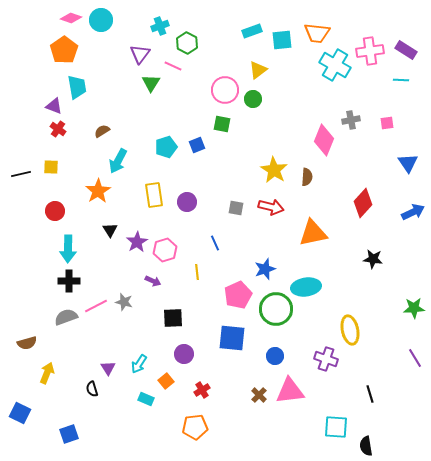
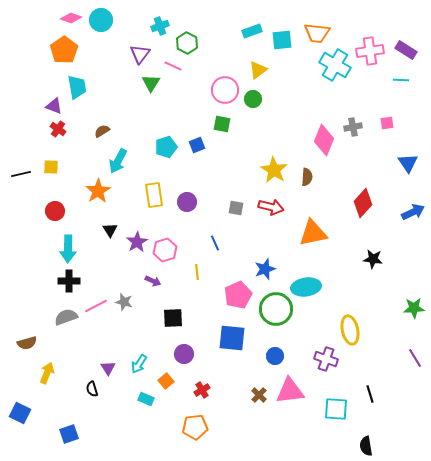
gray cross at (351, 120): moved 2 px right, 7 px down
cyan square at (336, 427): moved 18 px up
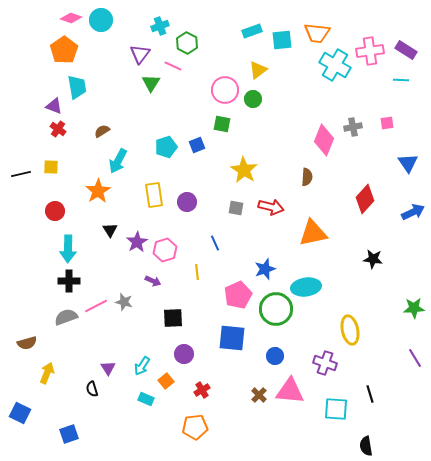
yellow star at (274, 170): moved 30 px left
red diamond at (363, 203): moved 2 px right, 4 px up
purple cross at (326, 359): moved 1 px left, 4 px down
cyan arrow at (139, 364): moved 3 px right, 2 px down
pink triangle at (290, 391): rotated 12 degrees clockwise
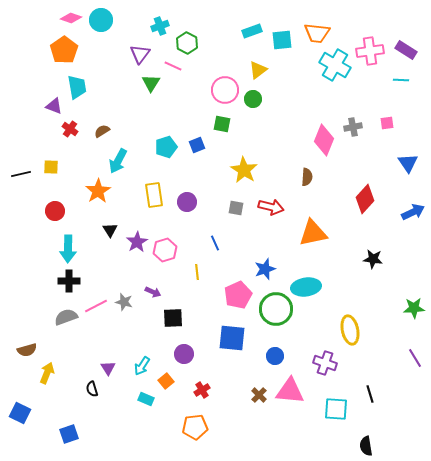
red cross at (58, 129): moved 12 px right
purple arrow at (153, 281): moved 11 px down
brown semicircle at (27, 343): moved 7 px down
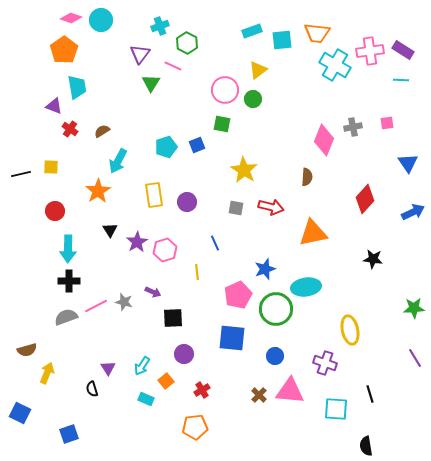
purple rectangle at (406, 50): moved 3 px left
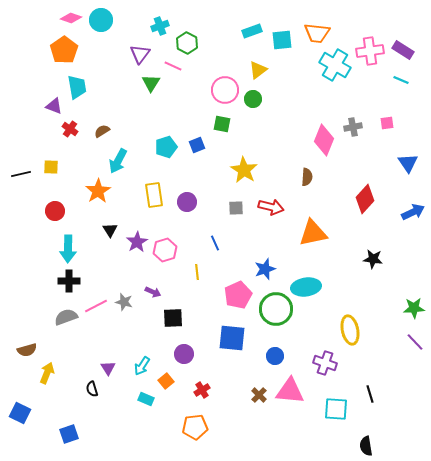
cyan line at (401, 80): rotated 21 degrees clockwise
gray square at (236, 208): rotated 14 degrees counterclockwise
purple line at (415, 358): moved 16 px up; rotated 12 degrees counterclockwise
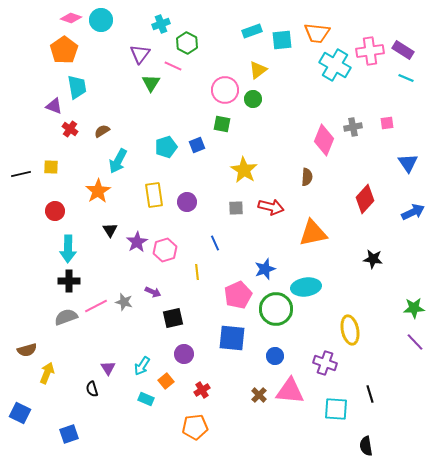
cyan cross at (160, 26): moved 1 px right, 2 px up
cyan line at (401, 80): moved 5 px right, 2 px up
black square at (173, 318): rotated 10 degrees counterclockwise
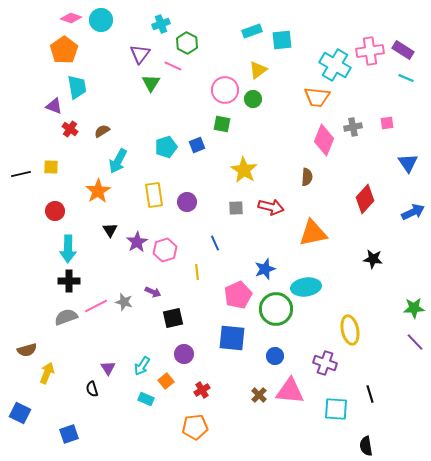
orange trapezoid at (317, 33): moved 64 px down
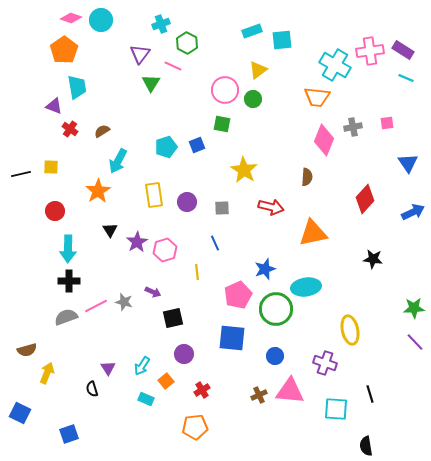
gray square at (236, 208): moved 14 px left
brown cross at (259, 395): rotated 21 degrees clockwise
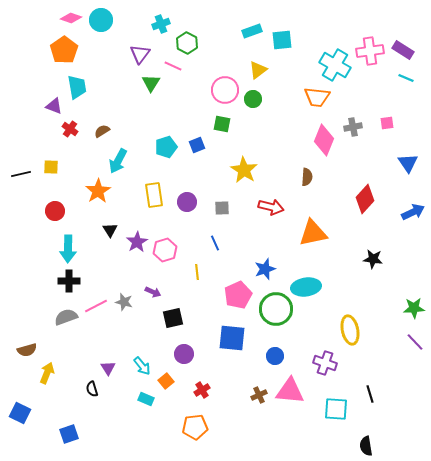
cyan arrow at (142, 366): rotated 72 degrees counterclockwise
